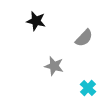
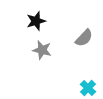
black star: rotated 30 degrees counterclockwise
gray star: moved 12 px left, 16 px up
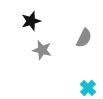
black star: moved 5 px left
gray semicircle: rotated 18 degrees counterclockwise
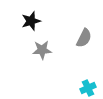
gray star: rotated 18 degrees counterclockwise
cyan cross: rotated 21 degrees clockwise
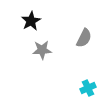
black star: rotated 12 degrees counterclockwise
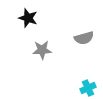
black star: moved 3 px left, 3 px up; rotated 24 degrees counterclockwise
gray semicircle: rotated 48 degrees clockwise
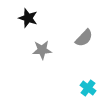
gray semicircle: rotated 30 degrees counterclockwise
cyan cross: rotated 28 degrees counterclockwise
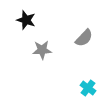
black star: moved 2 px left, 2 px down
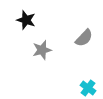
gray star: rotated 12 degrees counterclockwise
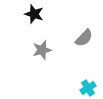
black star: moved 8 px right, 6 px up
cyan cross: rotated 21 degrees clockwise
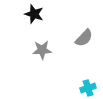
gray star: rotated 12 degrees clockwise
cyan cross: rotated 14 degrees clockwise
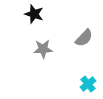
gray star: moved 1 px right, 1 px up
cyan cross: moved 4 px up; rotated 21 degrees counterclockwise
